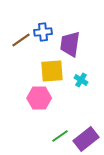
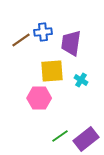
purple trapezoid: moved 1 px right, 1 px up
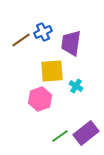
blue cross: rotated 18 degrees counterclockwise
cyan cross: moved 5 px left, 6 px down
pink hexagon: moved 1 px right, 1 px down; rotated 20 degrees counterclockwise
purple rectangle: moved 6 px up
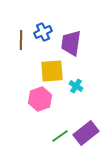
brown line: rotated 54 degrees counterclockwise
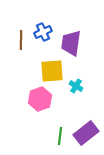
green line: rotated 48 degrees counterclockwise
